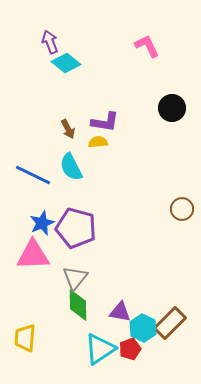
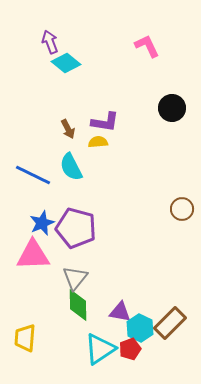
cyan hexagon: moved 3 px left
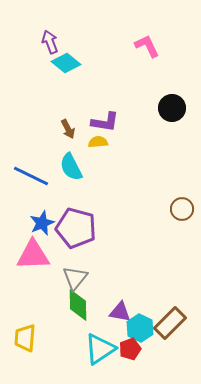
blue line: moved 2 px left, 1 px down
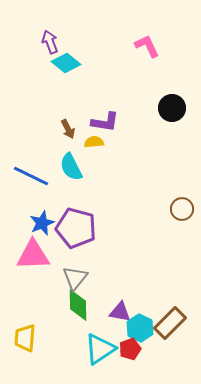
yellow semicircle: moved 4 px left
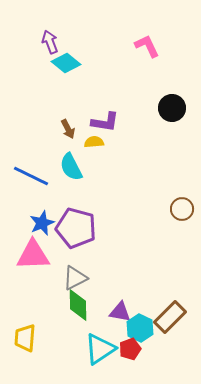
gray triangle: rotated 24 degrees clockwise
brown rectangle: moved 6 px up
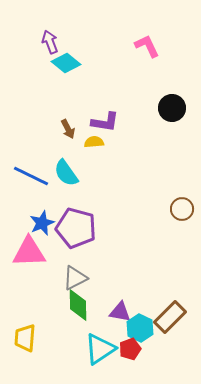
cyan semicircle: moved 5 px left, 6 px down; rotated 8 degrees counterclockwise
pink triangle: moved 4 px left, 3 px up
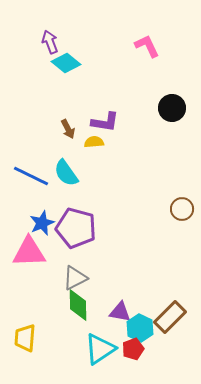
red pentagon: moved 3 px right
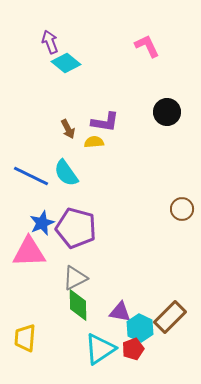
black circle: moved 5 px left, 4 px down
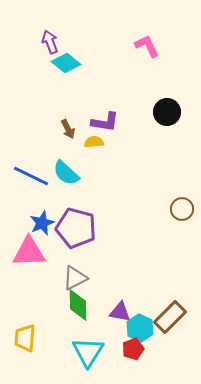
cyan semicircle: rotated 12 degrees counterclockwise
cyan triangle: moved 12 px left, 3 px down; rotated 24 degrees counterclockwise
